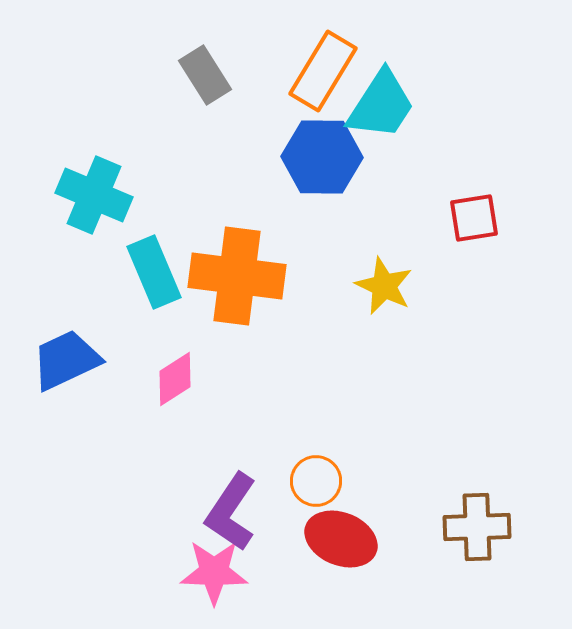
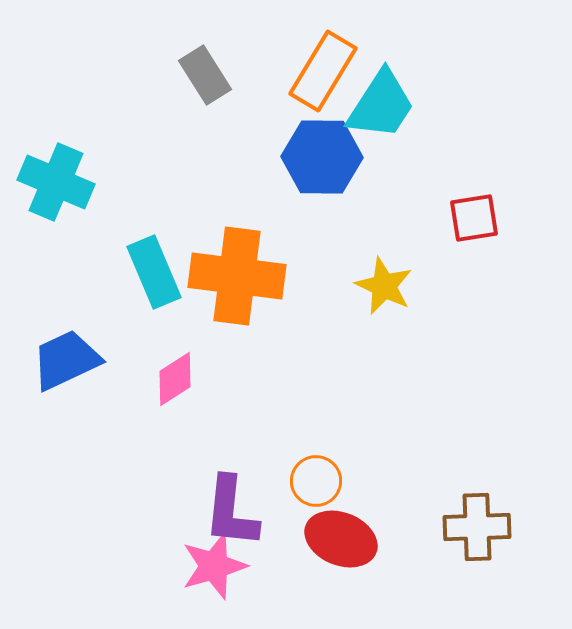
cyan cross: moved 38 px left, 13 px up
purple L-shape: rotated 28 degrees counterclockwise
pink star: moved 6 px up; rotated 18 degrees counterclockwise
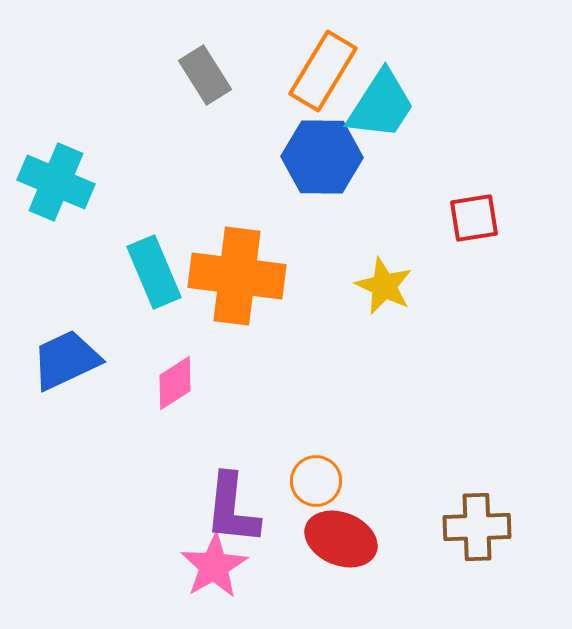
pink diamond: moved 4 px down
purple L-shape: moved 1 px right, 3 px up
pink star: rotated 14 degrees counterclockwise
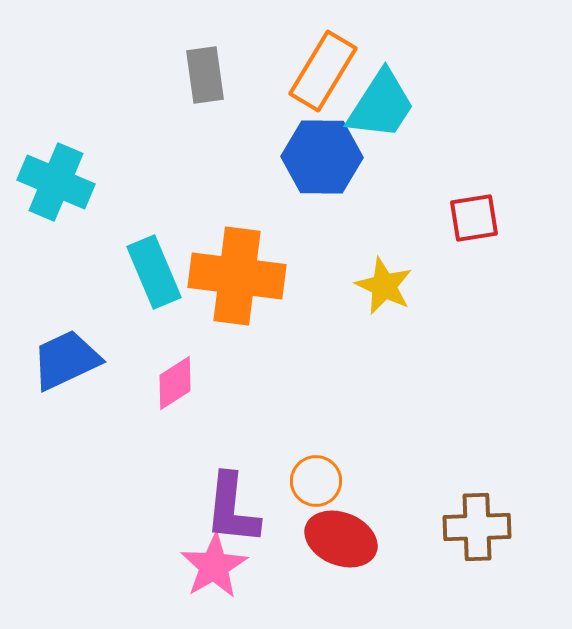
gray rectangle: rotated 24 degrees clockwise
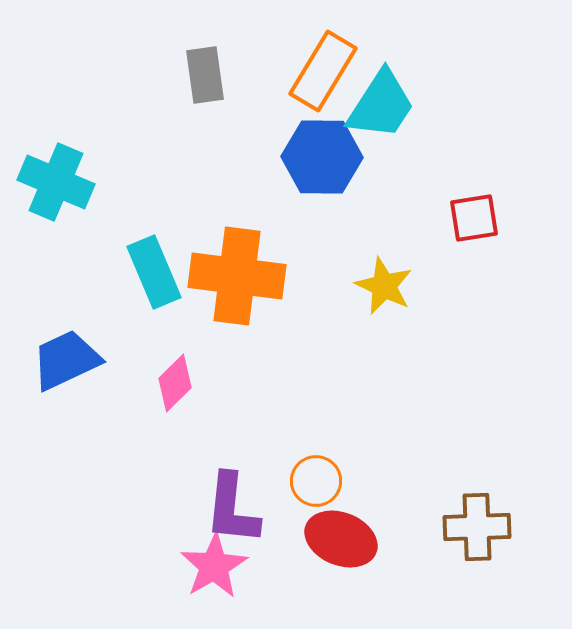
pink diamond: rotated 12 degrees counterclockwise
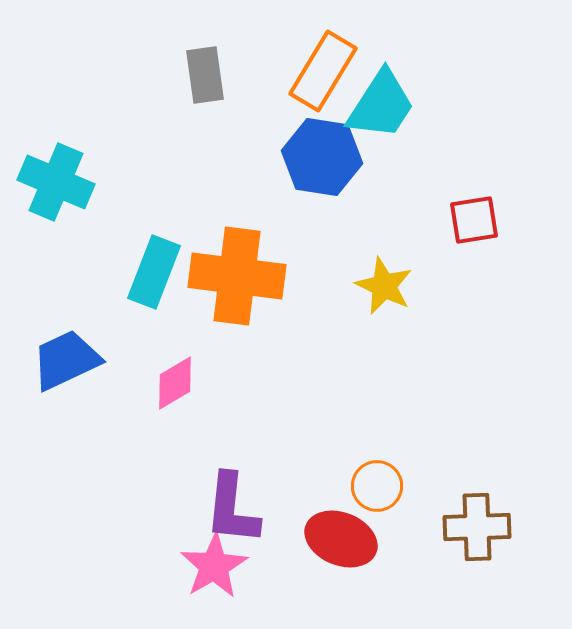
blue hexagon: rotated 8 degrees clockwise
red square: moved 2 px down
cyan rectangle: rotated 44 degrees clockwise
pink diamond: rotated 14 degrees clockwise
orange circle: moved 61 px right, 5 px down
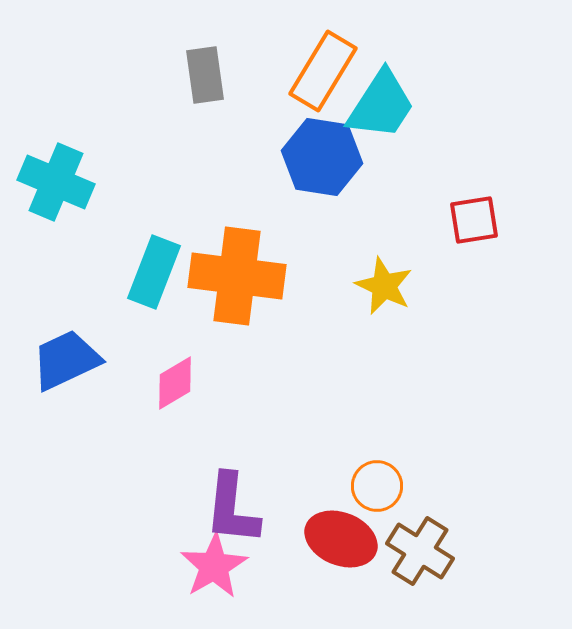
brown cross: moved 57 px left, 24 px down; rotated 34 degrees clockwise
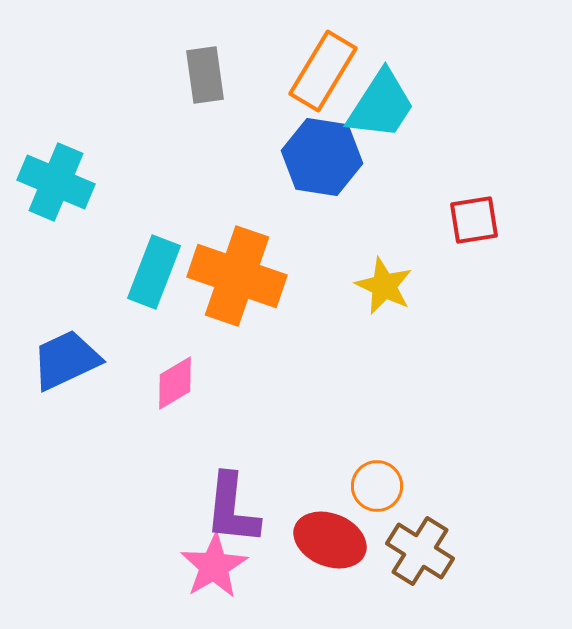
orange cross: rotated 12 degrees clockwise
red ellipse: moved 11 px left, 1 px down
